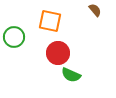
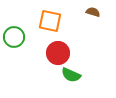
brown semicircle: moved 2 px left, 2 px down; rotated 32 degrees counterclockwise
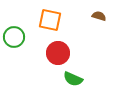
brown semicircle: moved 6 px right, 4 px down
orange square: moved 1 px up
green semicircle: moved 2 px right, 4 px down
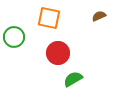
brown semicircle: rotated 40 degrees counterclockwise
orange square: moved 1 px left, 2 px up
green semicircle: rotated 126 degrees clockwise
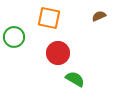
green semicircle: moved 2 px right; rotated 60 degrees clockwise
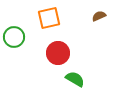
orange square: rotated 25 degrees counterclockwise
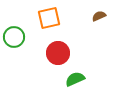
green semicircle: rotated 54 degrees counterclockwise
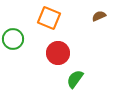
orange square: rotated 35 degrees clockwise
green circle: moved 1 px left, 2 px down
green semicircle: rotated 30 degrees counterclockwise
